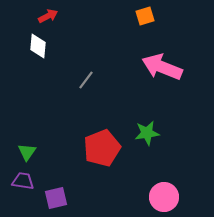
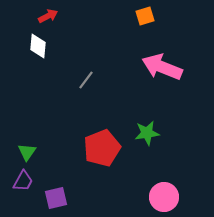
purple trapezoid: rotated 110 degrees clockwise
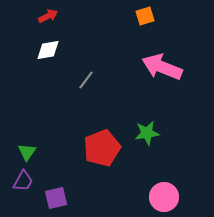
white diamond: moved 10 px right, 4 px down; rotated 75 degrees clockwise
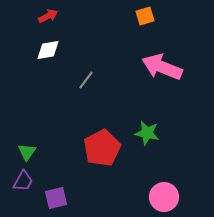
green star: rotated 20 degrees clockwise
red pentagon: rotated 6 degrees counterclockwise
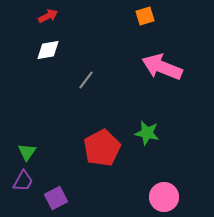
purple square: rotated 15 degrees counterclockwise
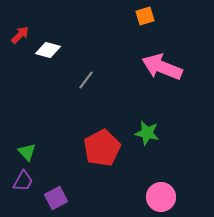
red arrow: moved 28 px left, 19 px down; rotated 18 degrees counterclockwise
white diamond: rotated 25 degrees clockwise
green triangle: rotated 18 degrees counterclockwise
pink circle: moved 3 px left
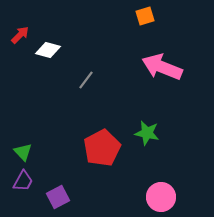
green triangle: moved 4 px left
purple square: moved 2 px right, 1 px up
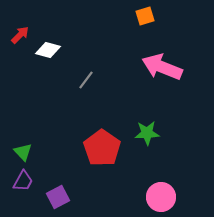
green star: rotated 15 degrees counterclockwise
red pentagon: rotated 9 degrees counterclockwise
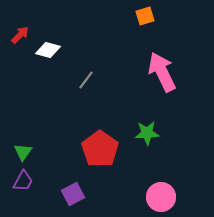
pink arrow: moved 5 px down; rotated 42 degrees clockwise
red pentagon: moved 2 px left, 1 px down
green triangle: rotated 18 degrees clockwise
purple square: moved 15 px right, 3 px up
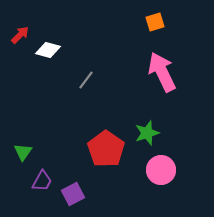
orange square: moved 10 px right, 6 px down
green star: rotated 15 degrees counterclockwise
red pentagon: moved 6 px right
purple trapezoid: moved 19 px right
pink circle: moved 27 px up
